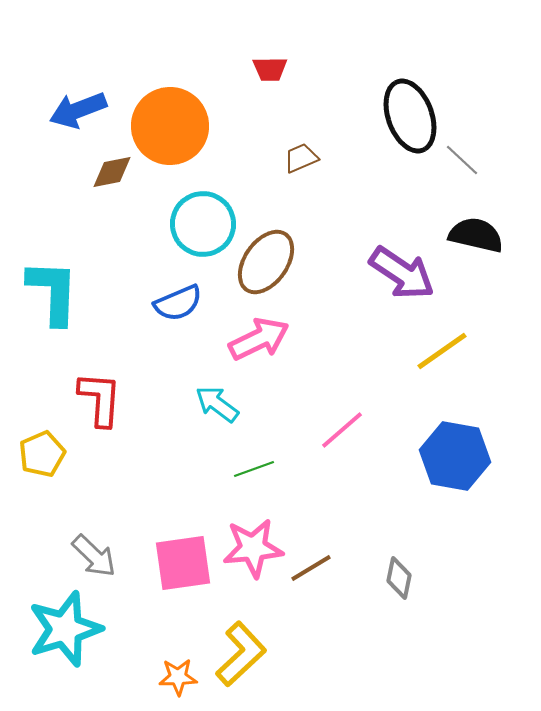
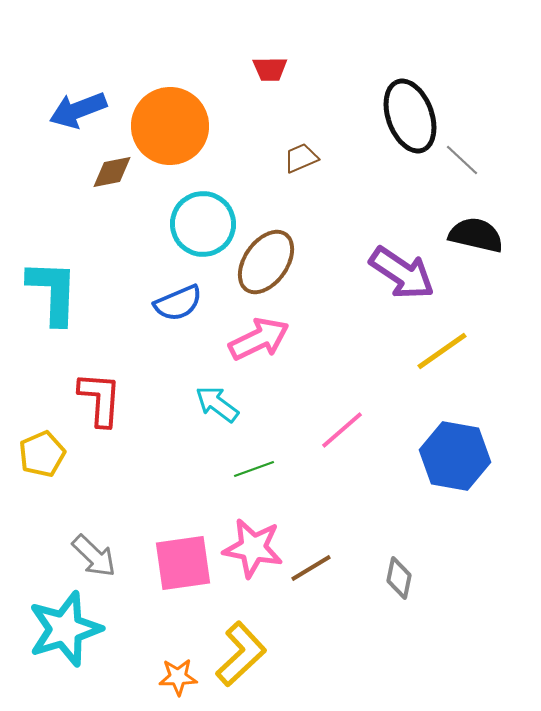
pink star: rotated 16 degrees clockwise
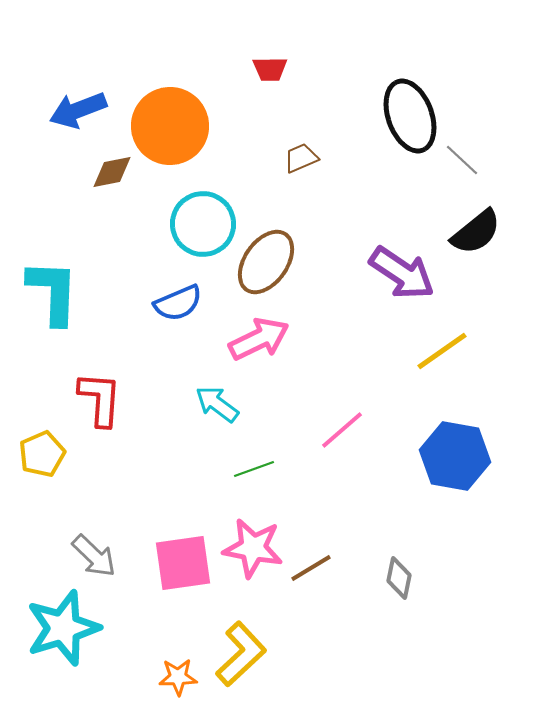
black semicircle: moved 3 px up; rotated 128 degrees clockwise
cyan star: moved 2 px left, 1 px up
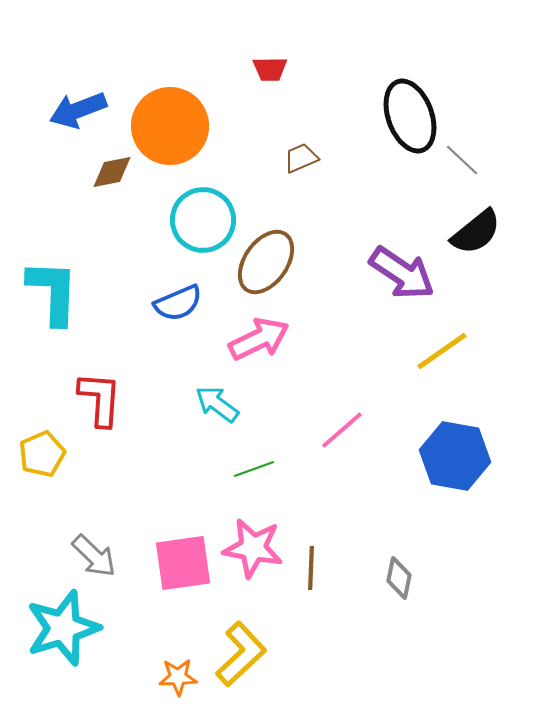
cyan circle: moved 4 px up
brown line: rotated 57 degrees counterclockwise
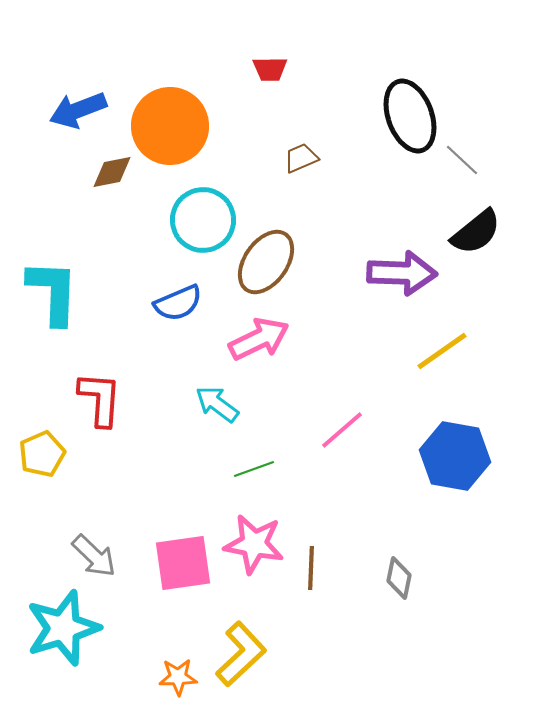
purple arrow: rotated 32 degrees counterclockwise
pink star: moved 1 px right, 4 px up
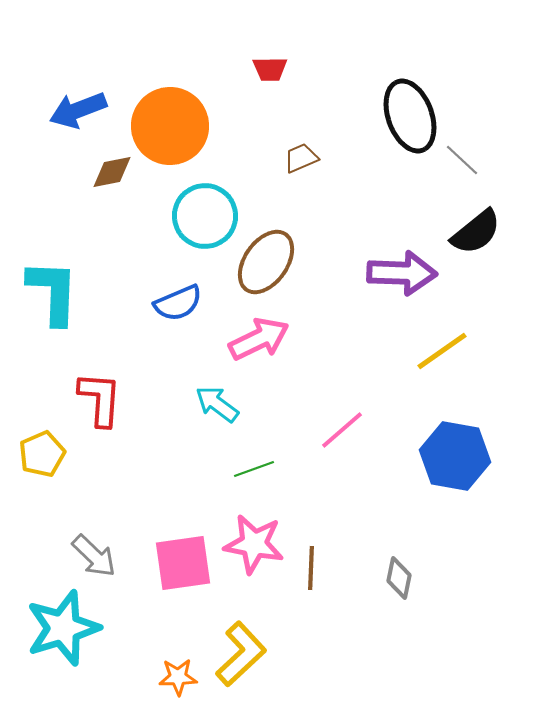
cyan circle: moved 2 px right, 4 px up
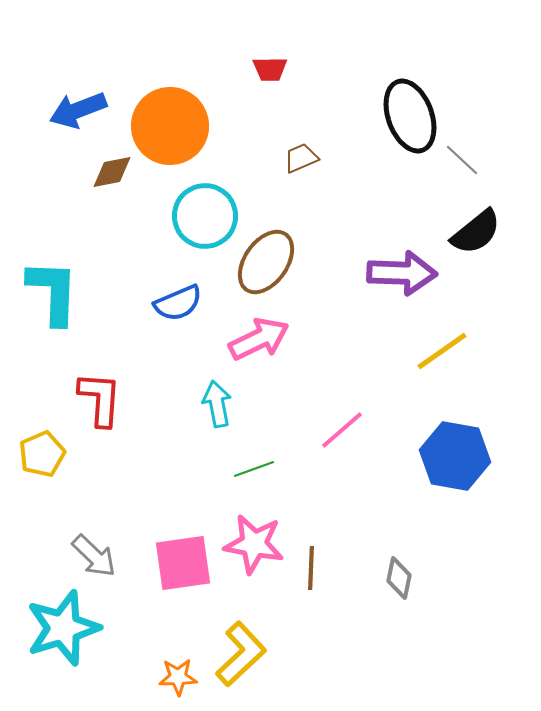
cyan arrow: rotated 42 degrees clockwise
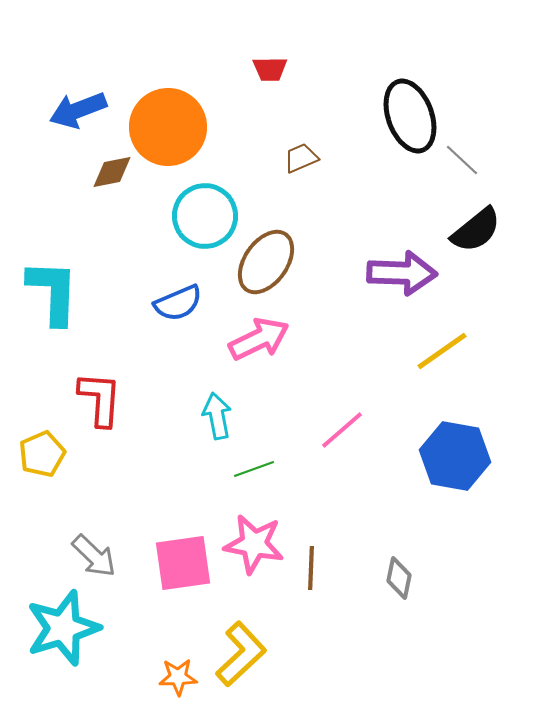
orange circle: moved 2 px left, 1 px down
black semicircle: moved 2 px up
cyan arrow: moved 12 px down
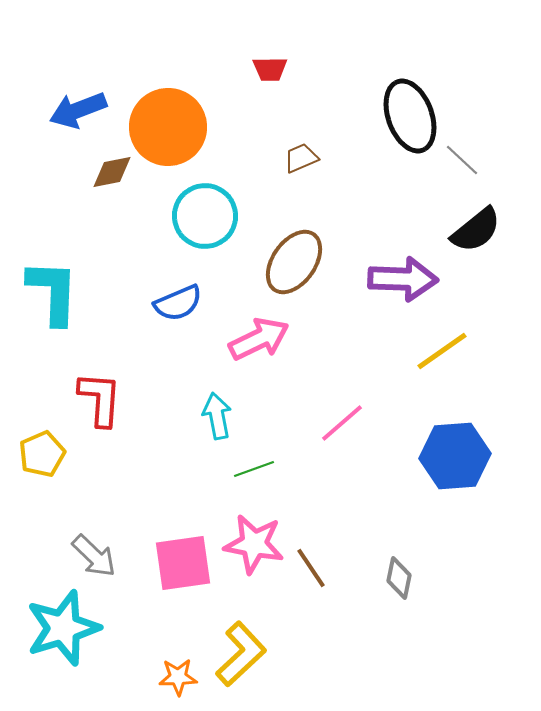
brown ellipse: moved 28 px right
purple arrow: moved 1 px right, 6 px down
pink line: moved 7 px up
blue hexagon: rotated 14 degrees counterclockwise
brown line: rotated 36 degrees counterclockwise
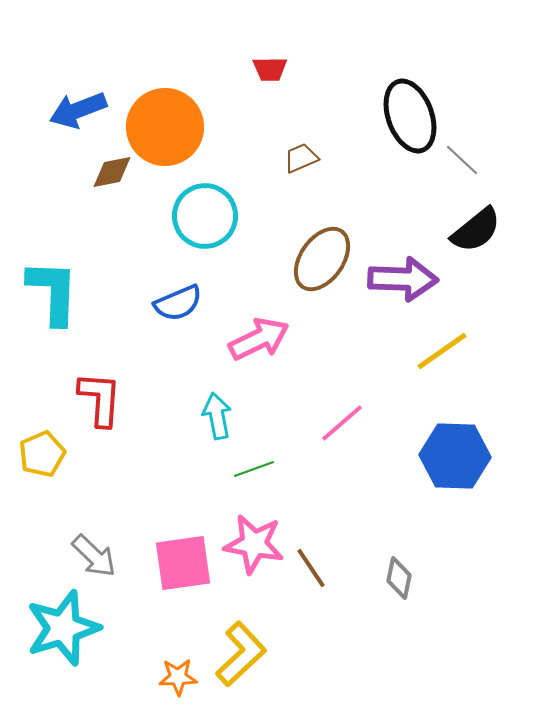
orange circle: moved 3 px left
brown ellipse: moved 28 px right, 3 px up
blue hexagon: rotated 6 degrees clockwise
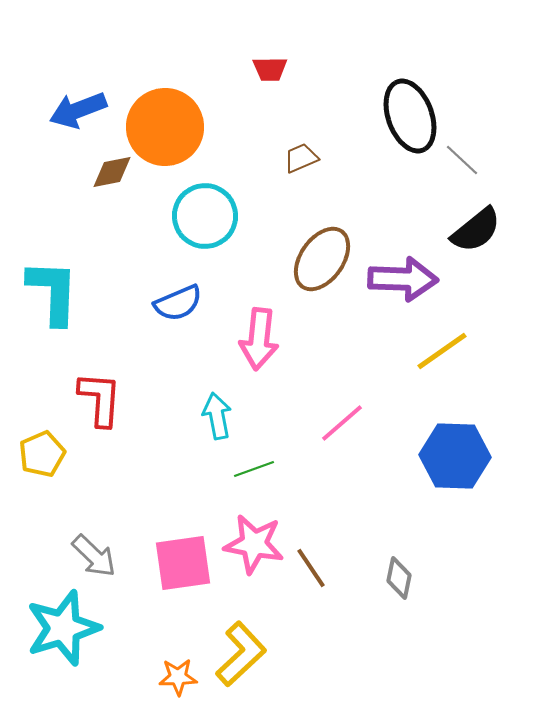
pink arrow: rotated 122 degrees clockwise
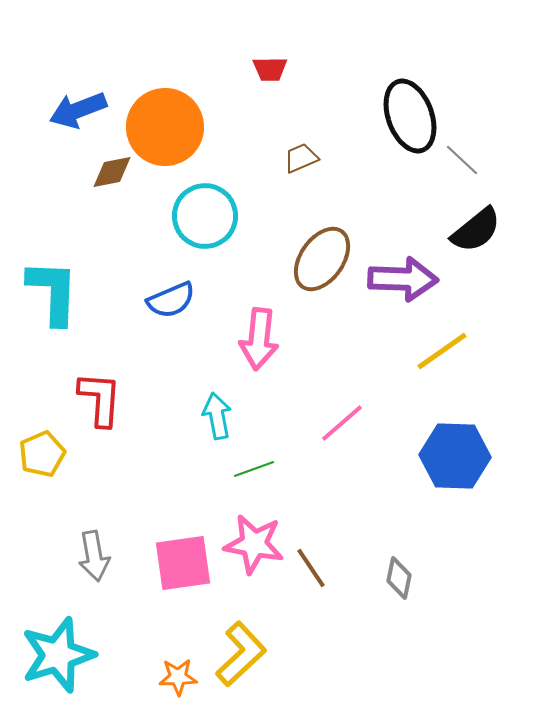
blue semicircle: moved 7 px left, 3 px up
gray arrow: rotated 36 degrees clockwise
cyan star: moved 5 px left, 27 px down
